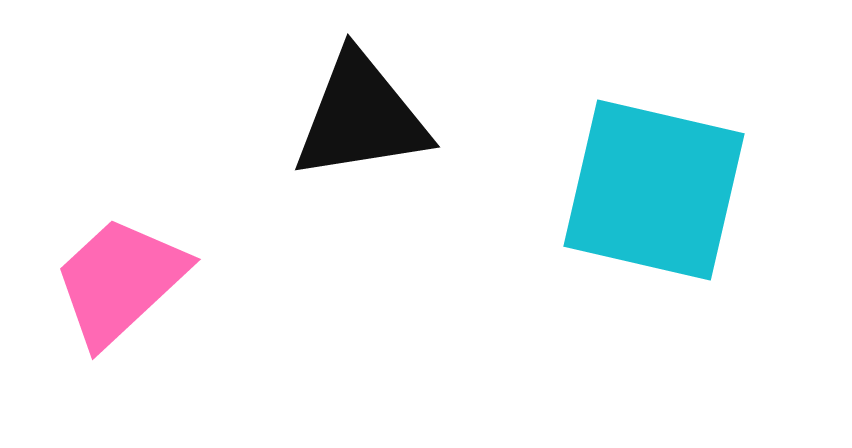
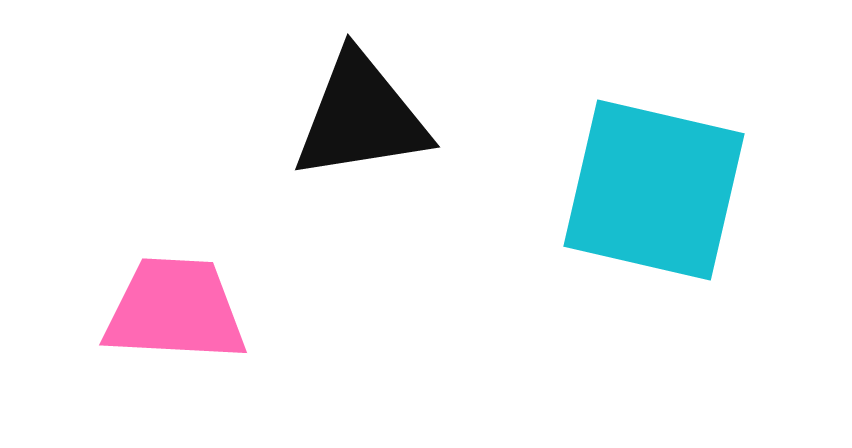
pink trapezoid: moved 55 px right, 29 px down; rotated 46 degrees clockwise
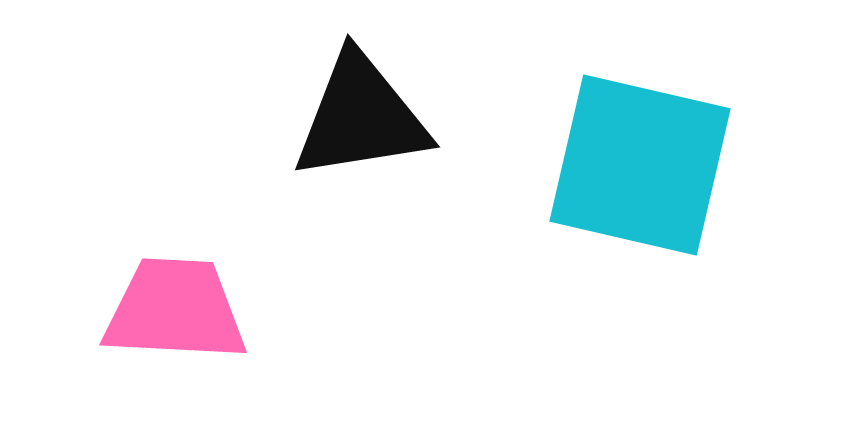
cyan square: moved 14 px left, 25 px up
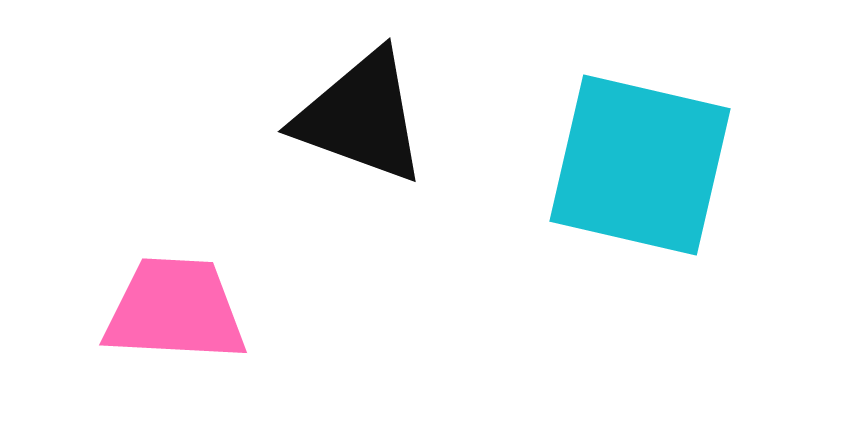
black triangle: rotated 29 degrees clockwise
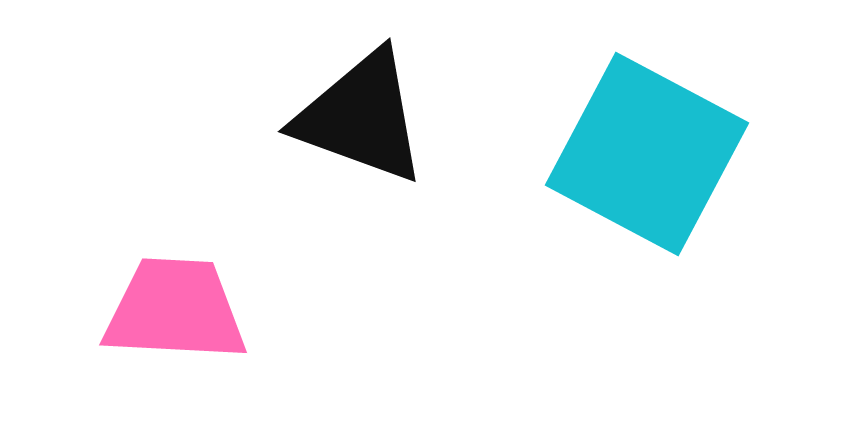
cyan square: moved 7 px right, 11 px up; rotated 15 degrees clockwise
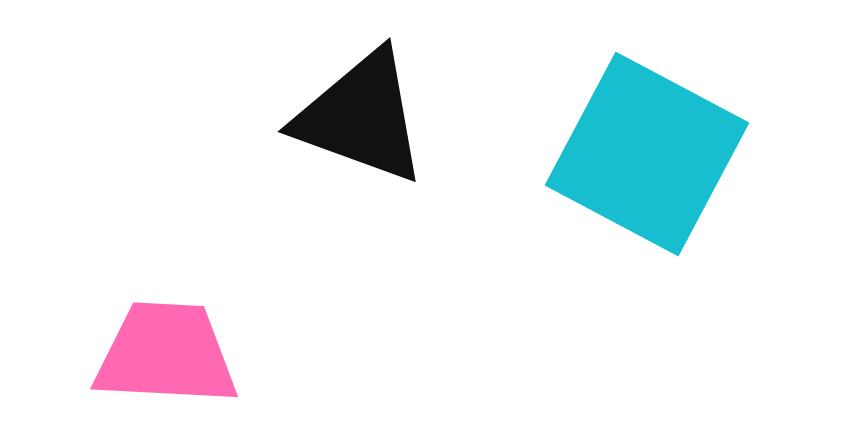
pink trapezoid: moved 9 px left, 44 px down
